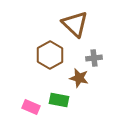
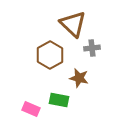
brown triangle: moved 2 px left
gray cross: moved 2 px left, 10 px up
pink rectangle: moved 2 px down
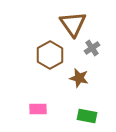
brown triangle: rotated 12 degrees clockwise
gray cross: rotated 28 degrees counterclockwise
green rectangle: moved 28 px right, 16 px down
pink rectangle: moved 7 px right; rotated 24 degrees counterclockwise
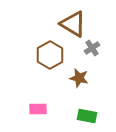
brown triangle: rotated 24 degrees counterclockwise
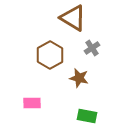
brown triangle: moved 6 px up
pink rectangle: moved 6 px left, 6 px up
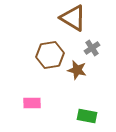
brown hexagon: rotated 20 degrees clockwise
brown star: moved 2 px left, 8 px up
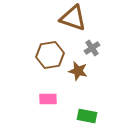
brown triangle: rotated 12 degrees counterclockwise
brown star: moved 1 px right, 1 px down
pink rectangle: moved 16 px right, 4 px up
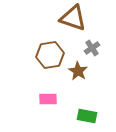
brown star: rotated 18 degrees clockwise
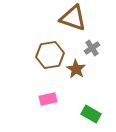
brown star: moved 2 px left, 2 px up
pink rectangle: rotated 12 degrees counterclockwise
green rectangle: moved 4 px right, 2 px up; rotated 18 degrees clockwise
